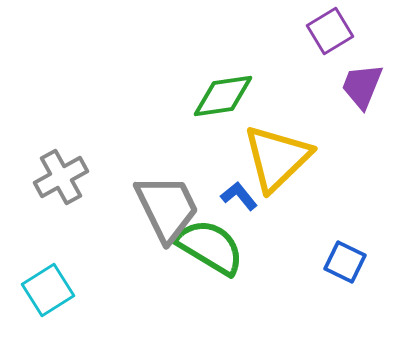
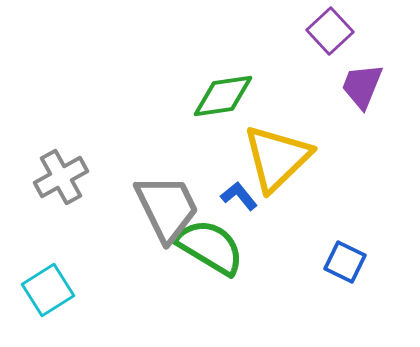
purple square: rotated 12 degrees counterclockwise
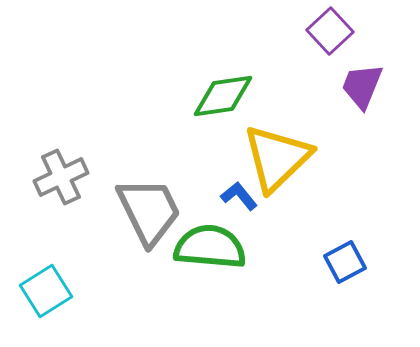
gray cross: rotated 4 degrees clockwise
gray trapezoid: moved 18 px left, 3 px down
green semicircle: rotated 26 degrees counterclockwise
blue square: rotated 36 degrees clockwise
cyan square: moved 2 px left, 1 px down
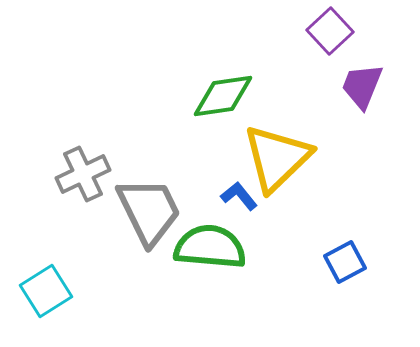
gray cross: moved 22 px right, 3 px up
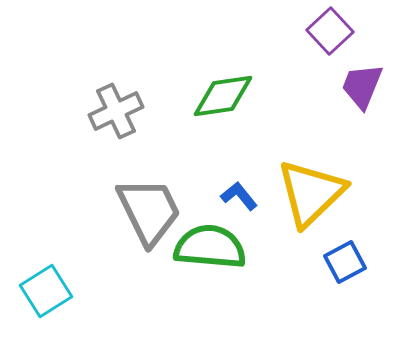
yellow triangle: moved 34 px right, 35 px down
gray cross: moved 33 px right, 63 px up
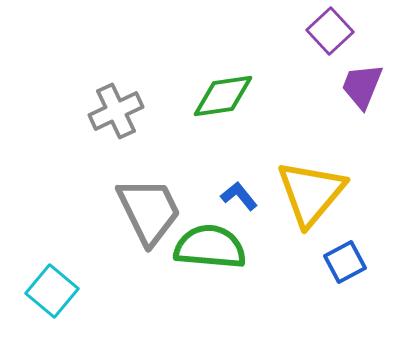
yellow triangle: rotated 6 degrees counterclockwise
cyan square: moved 6 px right; rotated 18 degrees counterclockwise
